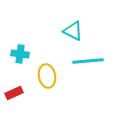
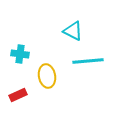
red rectangle: moved 4 px right, 2 px down
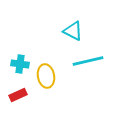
cyan cross: moved 10 px down
cyan line: rotated 8 degrees counterclockwise
yellow ellipse: moved 1 px left
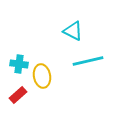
cyan cross: moved 1 px left
yellow ellipse: moved 4 px left
red rectangle: rotated 18 degrees counterclockwise
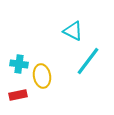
cyan line: rotated 40 degrees counterclockwise
red rectangle: rotated 30 degrees clockwise
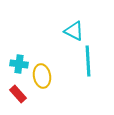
cyan triangle: moved 1 px right
cyan line: rotated 40 degrees counterclockwise
red rectangle: moved 1 px up; rotated 60 degrees clockwise
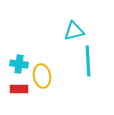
cyan triangle: rotated 40 degrees counterclockwise
red rectangle: moved 1 px right, 5 px up; rotated 48 degrees counterclockwise
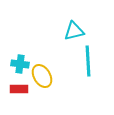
cyan cross: moved 1 px right
yellow ellipse: rotated 20 degrees counterclockwise
